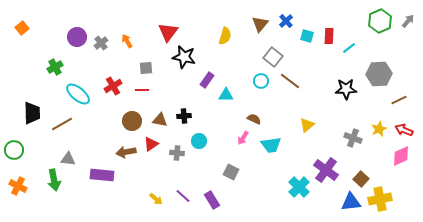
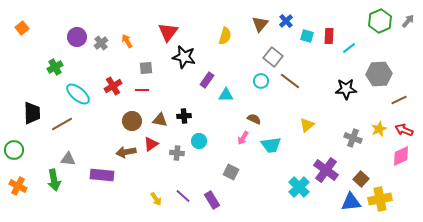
yellow arrow at (156, 199): rotated 16 degrees clockwise
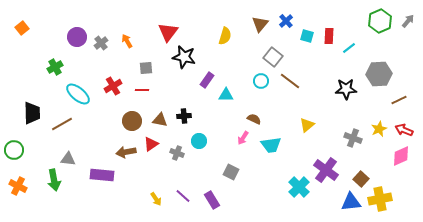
gray cross at (177, 153): rotated 16 degrees clockwise
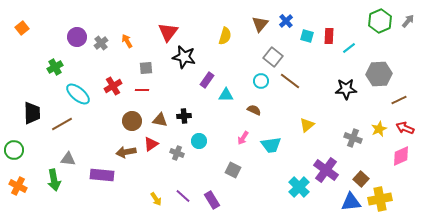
brown semicircle at (254, 119): moved 9 px up
red arrow at (404, 130): moved 1 px right, 2 px up
gray square at (231, 172): moved 2 px right, 2 px up
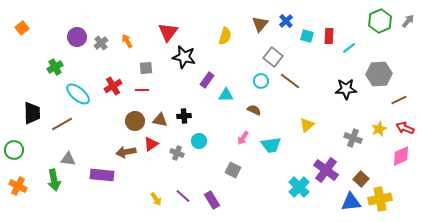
brown circle at (132, 121): moved 3 px right
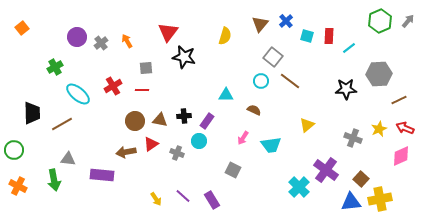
purple rectangle at (207, 80): moved 41 px down
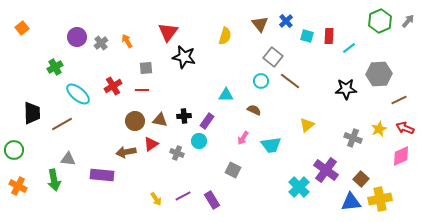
brown triangle at (260, 24): rotated 18 degrees counterclockwise
purple line at (183, 196): rotated 70 degrees counterclockwise
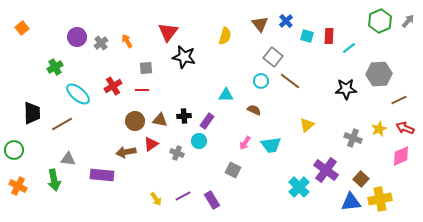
pink arrow at (243, 138): moved 2 px right, 5 px down
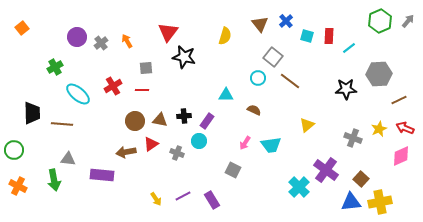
cyan circle at (261, 81): moved 3 px left, 3 px up
brown line at (62, 124): rotated 35 degrees clockwise
yellow cross at (380, 199): moved 3 px down
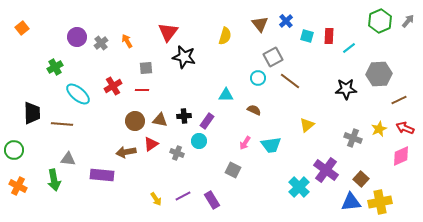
gray square at (273, 57): rotated 24 degrees clockwise
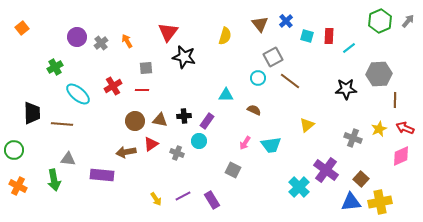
brown line at (399, 100): moved 4 px left; rotated 63 degrees counterclockwise
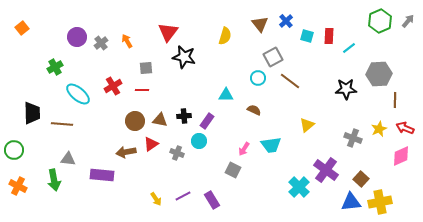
pink arrow at (245, 143): moved 1 px left, 6 px down
